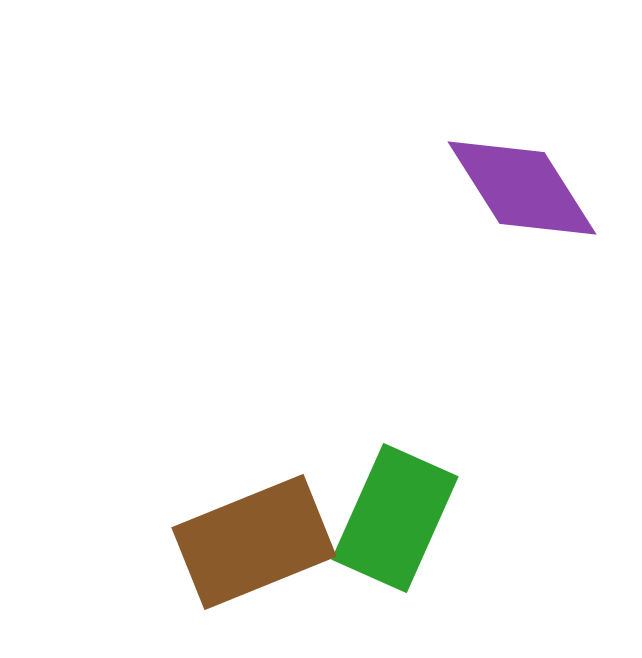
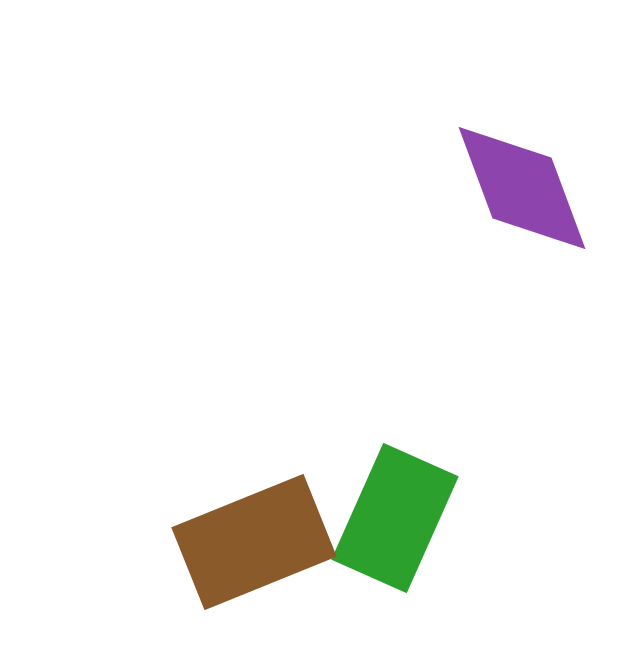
purple diamond: rotated 12 degrees clockwise
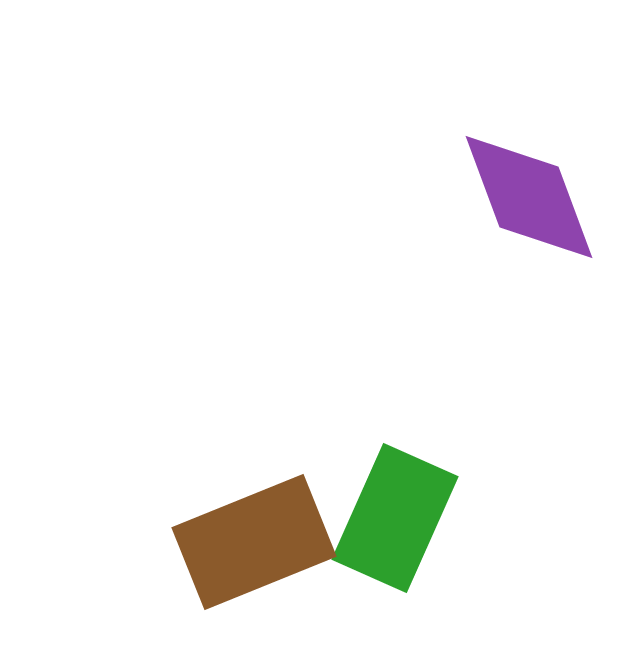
purple diamond: moved 7 px right, 9 px down
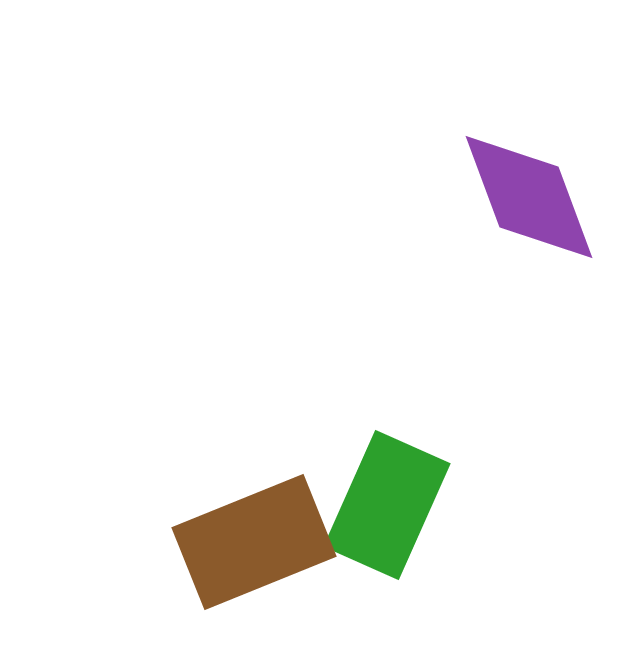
green rectangle: moved 8 px left, 13 px up
